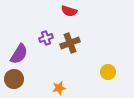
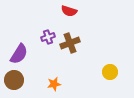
purple cross: moved 2 px right, 1 px up
yellow circle: moved 2 px right
brown circle: moved 1 px down
orange star: moved 5 px left, 4 px up
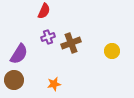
red semicircle: moved 25 px left; rotated 84 degrees counterclockwise
brown cross: moved 1 px right
yellow circle: moved 2 px right, 21 px up
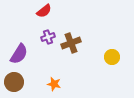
red semicircle: rotated 28 degrees clockwise
yellow circle: moved 6 px down
brown circle: moved 2 px down
orange star: rotated 24 degrees clockwise
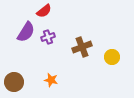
brown cross: moved 11 px right, 4 px down
purple semicircle: moved 7 px right, 22 px up
orange star: moved 3 px left, 4 px up
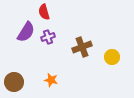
red semicircle: moved 1 px down; rotated 112 degrees clockwise
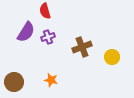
red semicircle: moved 1 px right, 1 px up
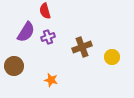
brown circle: moved 16 px up
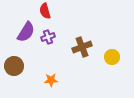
orange star: rotated 16 degrees counterclockwise
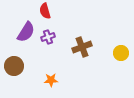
yellow circle: moved 9 px right, 4 px up
